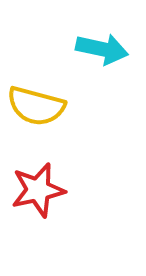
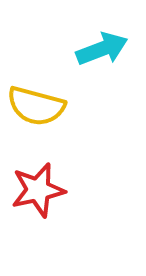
cyan arrow: rotated 33 degrees counterclockwise
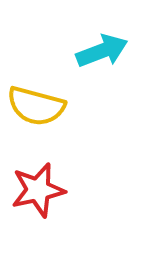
cyan arrow: moved 2 px down
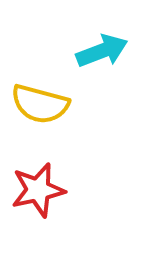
yellow semicircle: moved 4 px right, 2 px up
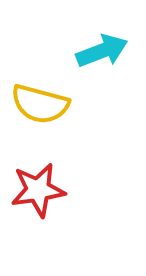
red star: rotated 4 degrees clockwise
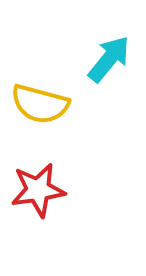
cyan arrow: moved 7 px right, 8 px down; rotated 30 degrees counterclockwise
